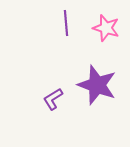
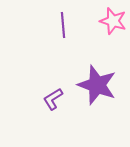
purple line: moved 3 px left, 2 px down
pink star: moved 7 px right, 7 px up
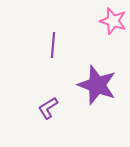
purple line: moved 10 px left, 20 px down; rotated 10 degrees clockwise
purple L-shape: moved 5 px left, 9 px down
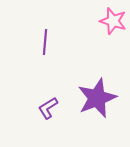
purple line: moved 8 px left, 3 px up
purple star: moved 13 px down; rotated 30 degrees clockwise
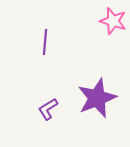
purple L-shape: moved 1 px down
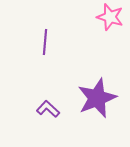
pink star: moved 3 px left, 4 px up
purple L-shape: rotated 75 degrees clockwise
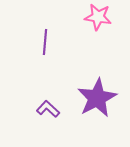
pink star: moved 12 px left; rotated 8 degrees counterclockwise
purple star: rotated 6 degrees counterclockwise
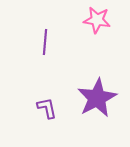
pink star: moved 1 px left, 3 px down
purple L-shape: moved 1 px left, 1 px up; rotated 35 degrees clockwise
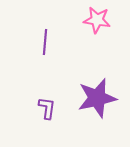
purple star: rotated 15 degrees clockwise
purple L-shape: rotated 20 degrees clockwise
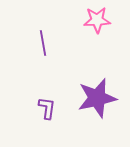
pink star: rotated 12 degrees counterclockwise
purple line: moved 2 px left, 1 px down; rotated 15 degrees counterclockwise
